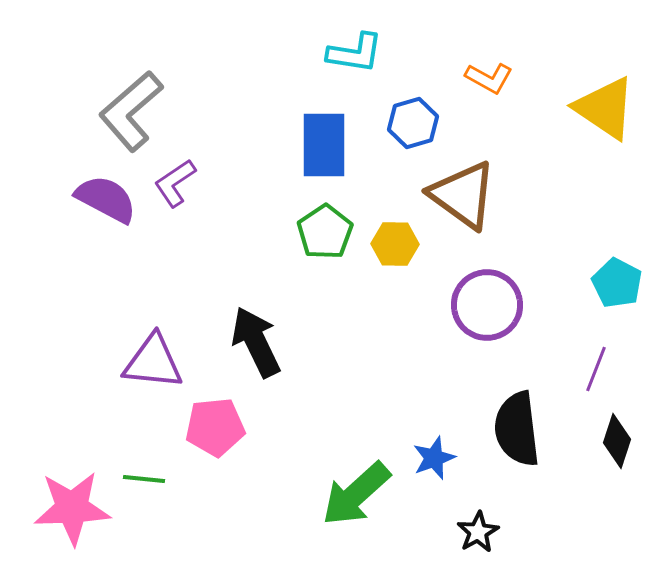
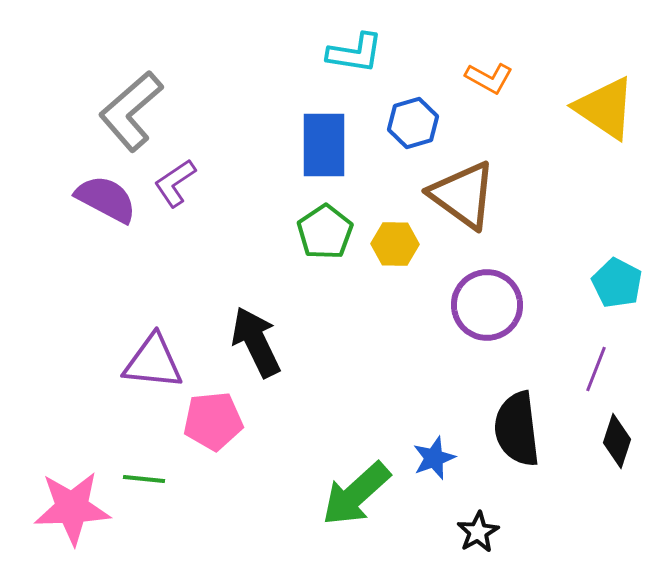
pink pentagon: moved 2 px left, 6 px up
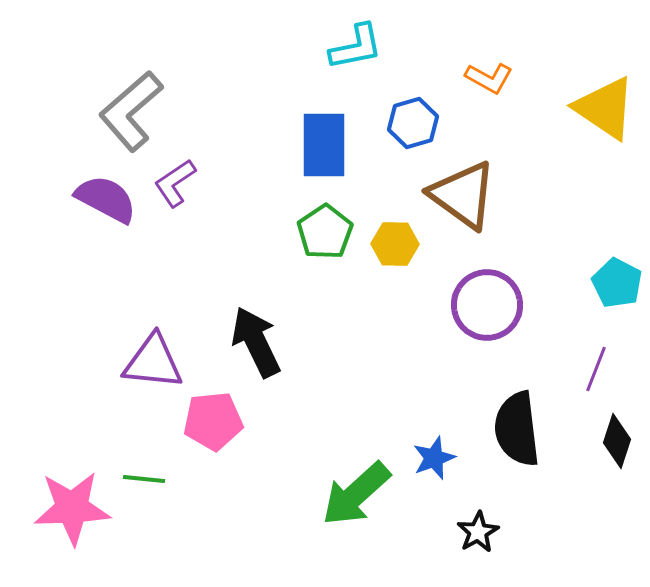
cyan L-shape: moved 1 px right, 6 px up; rotated 20 degrees counterclockwise
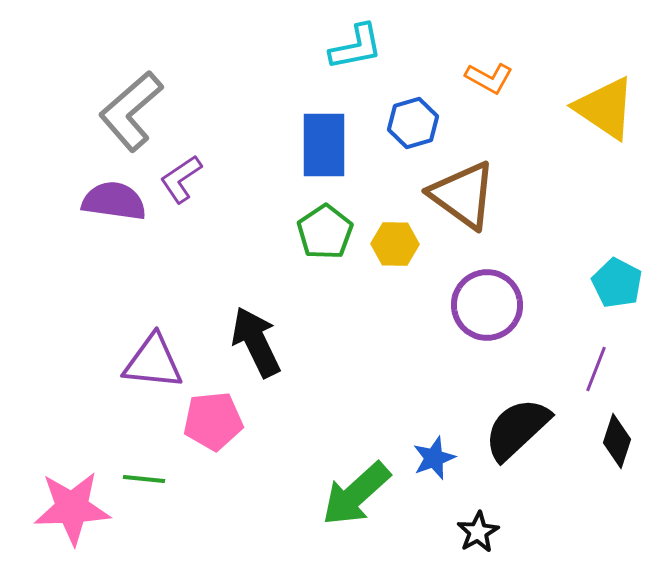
purple L-shape: moved 6 px right, 4 px up
purple semicircle: moved 8 px right, 2 px down; rotated 20 degrees counterclockwise
black semicircle: rotated 54 degrees clockwise
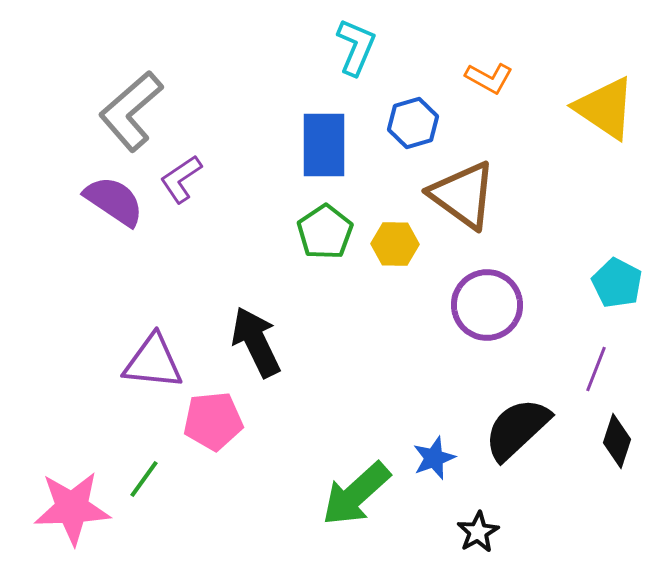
cyan L-shape: rotated 56 degrees counterclockwise
purple semicircle: rotated 26 degrees clockwise
green line: rotated 60 degrees counterclockwise
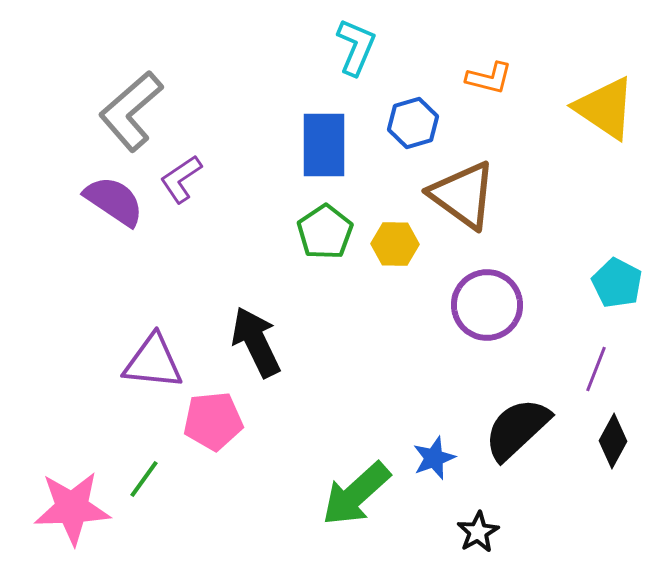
orange L-shape: rotated 15 degrees counterclockwise
black diamond: moved 4 px left; rotated 10 degrees clockwise
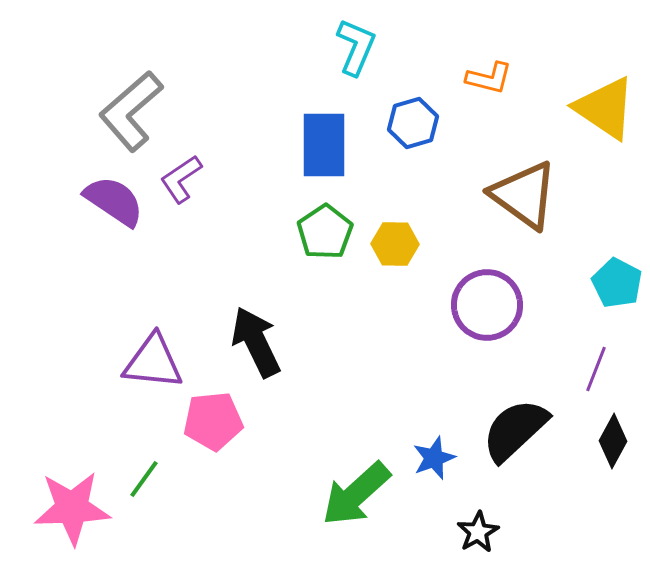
brown triangle: moved 61 px right
black semicircle: moved 2 px left, 1 px down
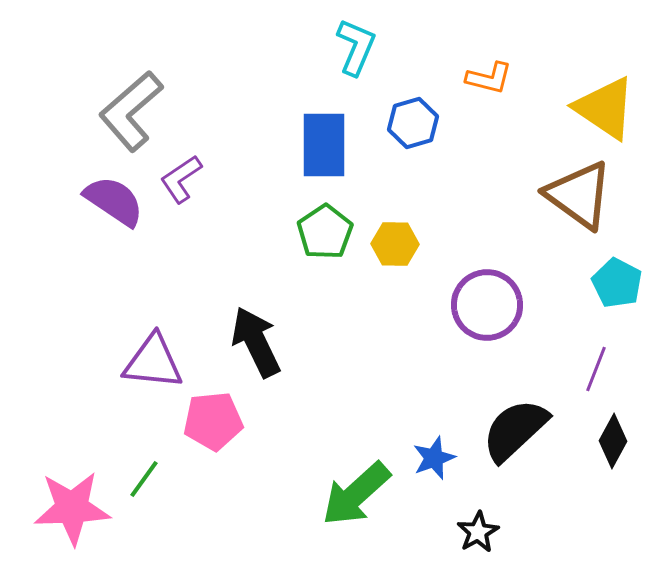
brown triangle: moved 55 px right
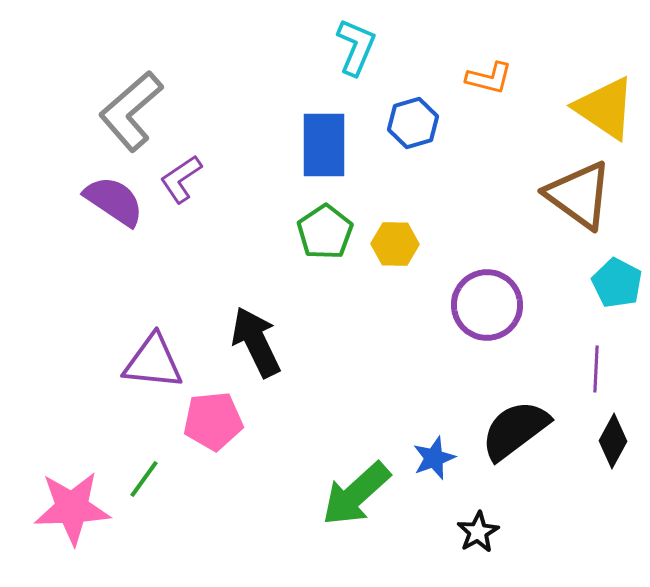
purple line: rotated 18 degrees counterclockwise
black semicircle: rotated 6 degrees clockwise
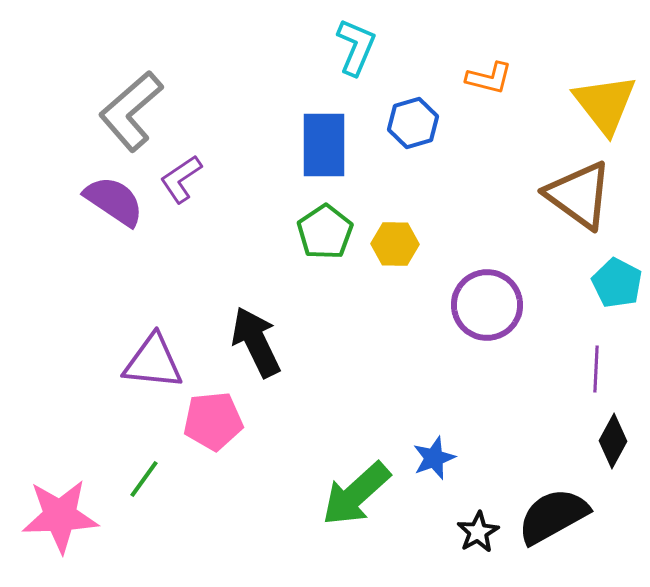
yellow triangle: moved 4 px up; rotated 18 degrees clockwise
black semicircle: moved 38 px right, 86 px down; rotated 8 degrees clockwise
pink star: moved 12 px left, 8 px down
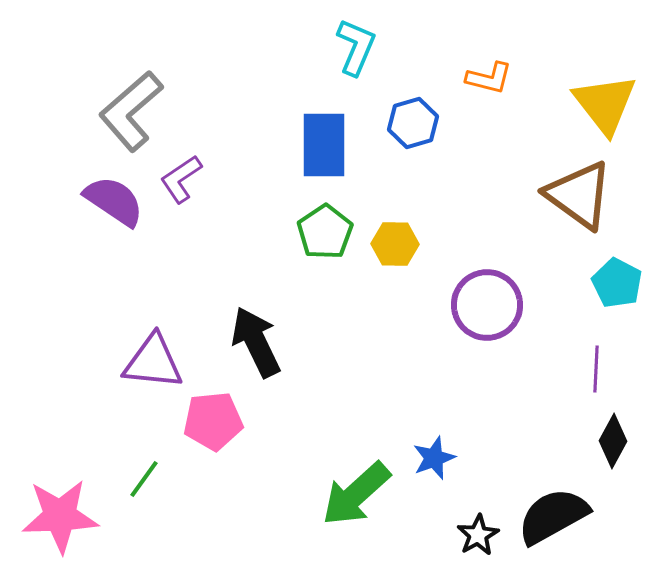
black star: moved 3 px down
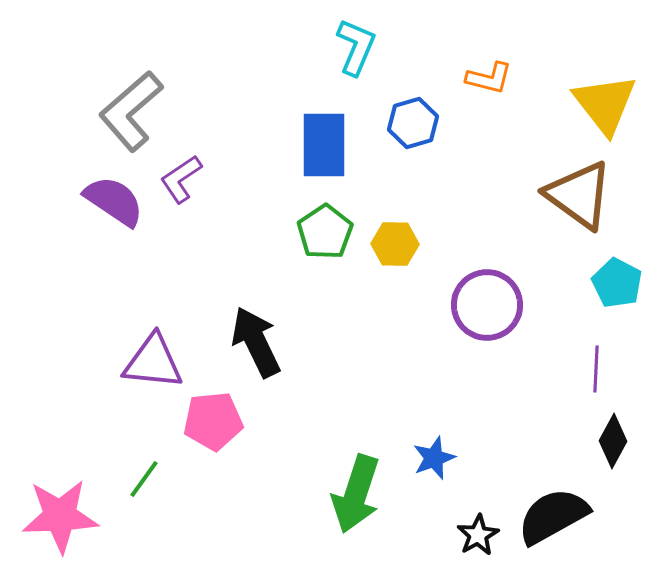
green arrow: rotated 30 degrees counterclockwise
